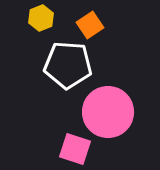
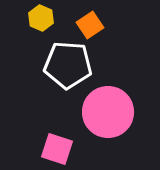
yellow hexagon: rotated 15 degrees counterclockwise
pink square: moved 18 px left
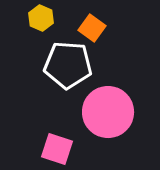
orange square: moved 2 px right, 3 px down; rotated 20 degrees counterclockwise
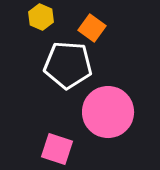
yellow hexagon: moved 1 px up
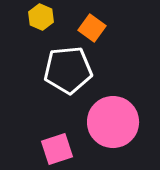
white pentagon: moved 5 px down; rotated 9 degrees counterclockwise
pink circle: moved 5 px right, 10 px down
pink square: rotated 36 degrees counterclockwise
